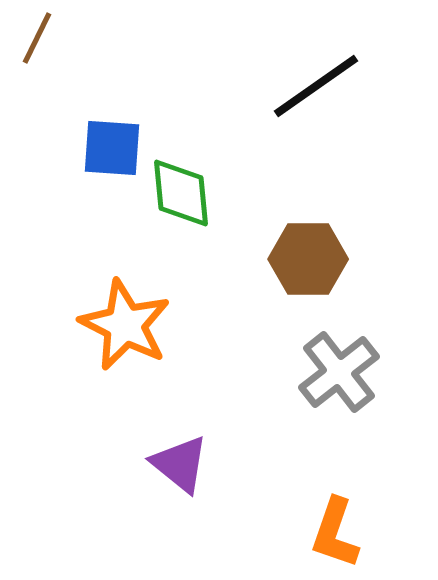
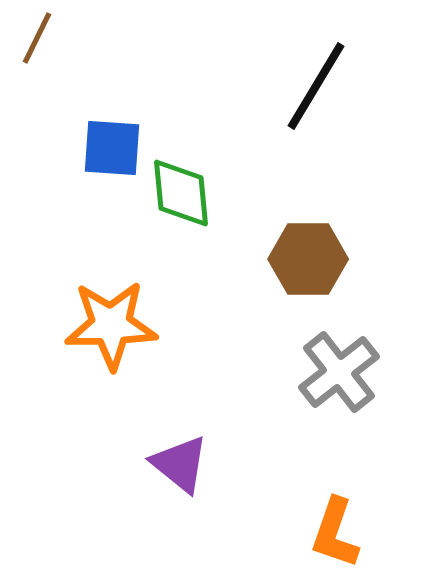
black line: rotated 24 degrees counterclockwise
orange star: moved 14 px left; rotated 28 degrees counterclockwise
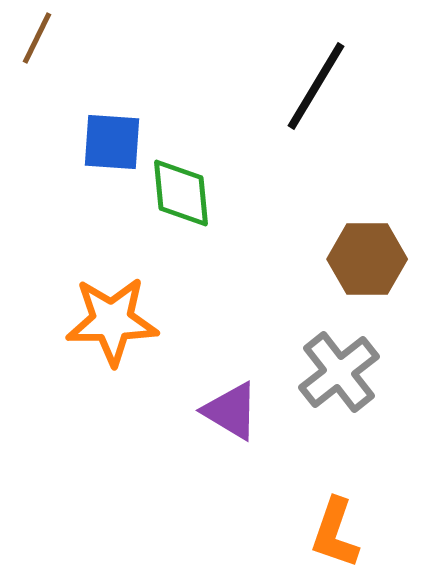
blue square: moved 6 px up
brown hexagon: moved 59 px right
orange star: moved 1 px right, 4 px up
purple triangle: moved 51 px right, 53 px up; rotated 8 degrees counterclockwise
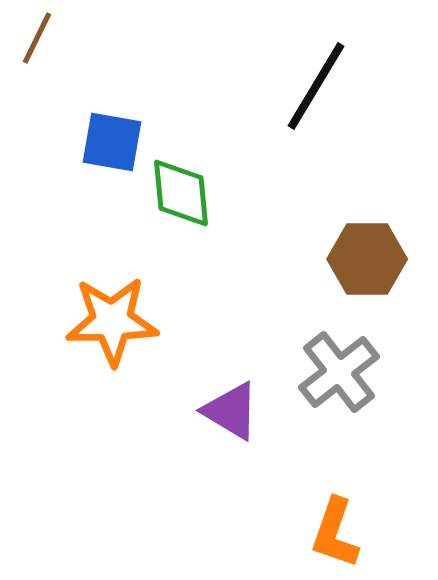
blue square: rotated 6 degrees clockwise
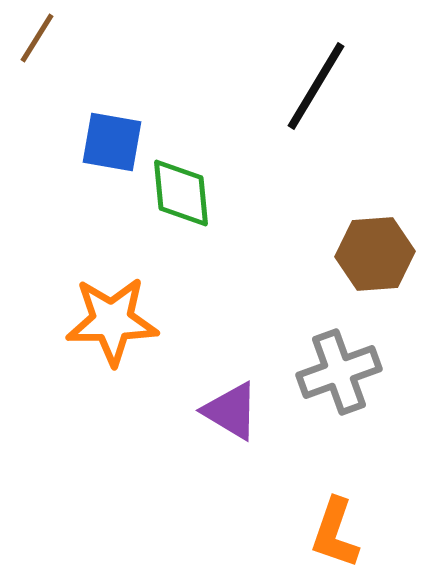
brown line: rotated 6 degrees clockwise
brown hexagon: moved 8 px right, 5 px up; rotated 4 degrees counterclockwise
gray cross: rotated 18 degrees clockwise
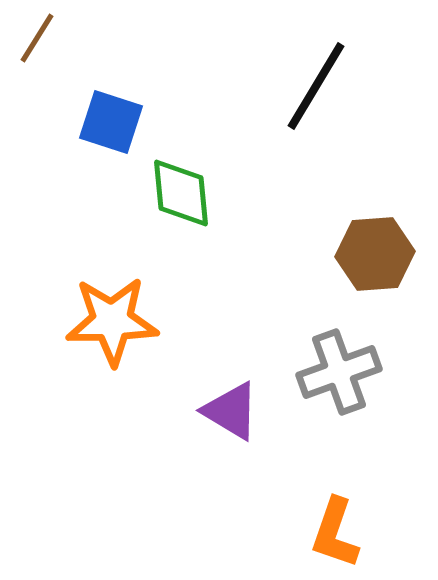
blue square: moved 1 px left, 20 px up; rotated 8 degrees clockwise
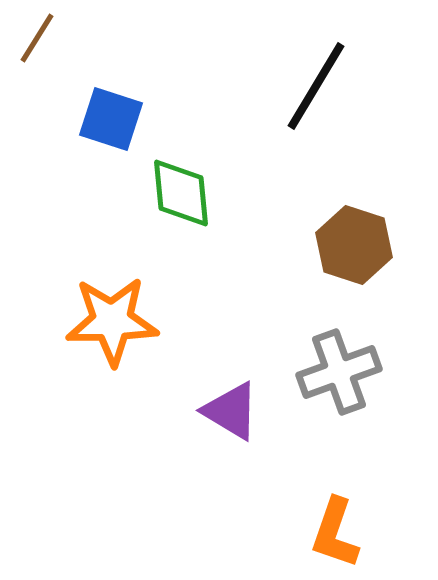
blue square: moved 3 px up
brown hexagon: moved 21 px left, 9 px up; rotated 22 degrees clockwise
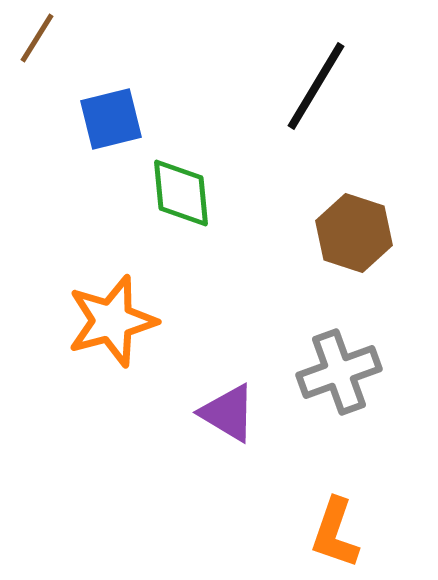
blue square: rotated 32 degrees counterclockwise
brown hexagon: moved 12 px up
orange star: rotated 14 degrees counterclockwise
purple triangle: moved 3 px left, 2 px down
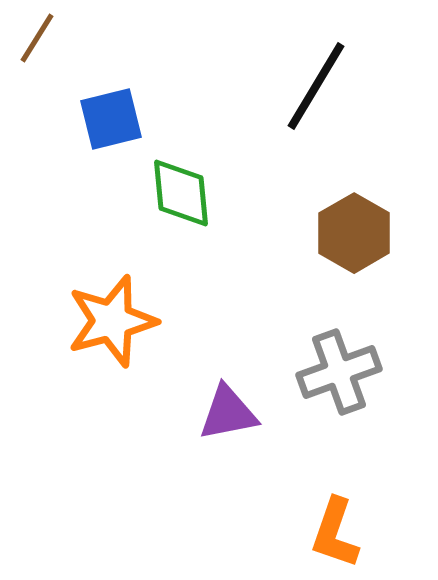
brown hexagon: rotated 12 degrees clockwise
purple triangle: rotated 42 degrees counterclockwise
